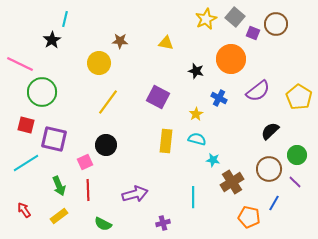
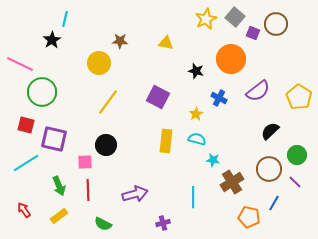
pink square at (85, 162): rotated 21 degrees clockwise
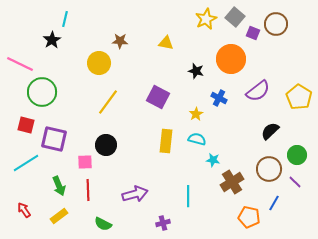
cyan line at (193, 197): moved 5 px left, 1 px up
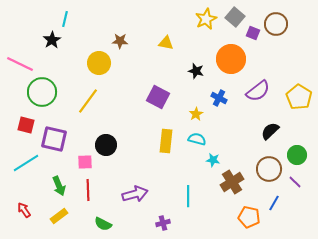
yellow line at (108, 102): moved 20 px left, 1 px up
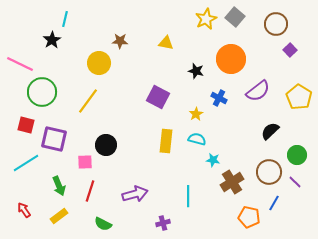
purple square at (253, 33): moved 37 px right, 17 px down; rotated 24 degrees clockwise
brown circle at (269, 169): moved 3 px down
red line at (88, 190): moved 2 px right, 1 px down; rotated 20 degrees clockwise
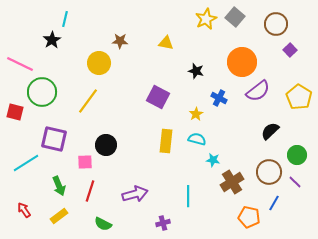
orange circle at (231, 59): moved 11 px right, 3 px down
red square at (26, 125): moved 11 px left, 13 px up
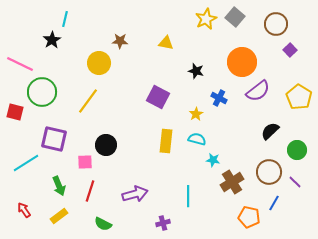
green circle at (297, 155): moved 5 px up
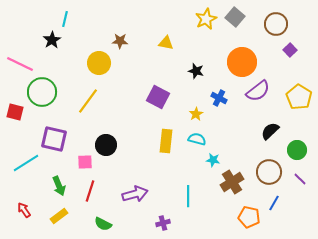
purple line at (295, 182): moved 5 px right, 3 px up
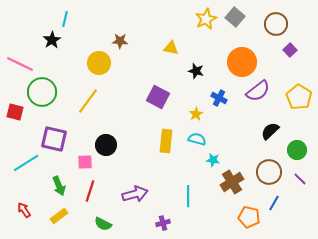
yellow triangle at (166, 43): moved 5 px right, 5 px down
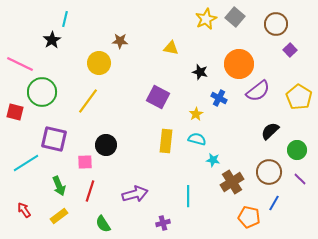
orange circle at (242, 62): moved 3 px left, 2 px down
black star at (196, 71): moved 4 px right, 1 px down
green semicircle at (103, 224): rotated 30 degrees clockwise
